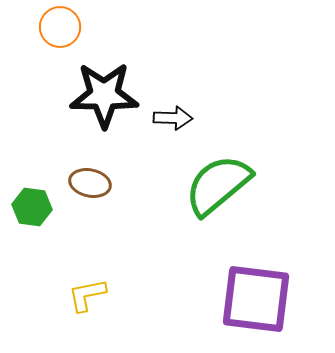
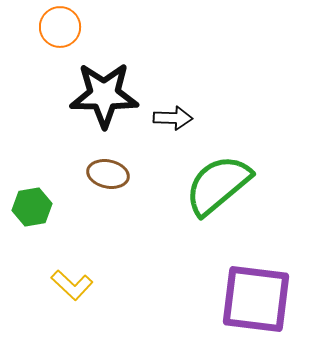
brown ellipse: moved 18 px right, 9 px up
green hexagon: rotated 18 degrees counterclockwise
yellow L-shape: moved 15 px left, 10 px up; rotated 126 degrees counterclockwise
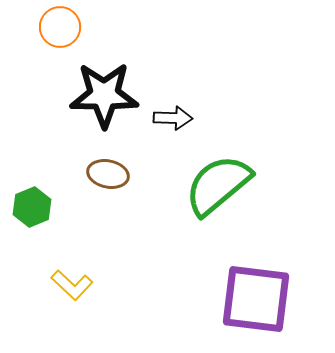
green hexagon: rotated 12 degrees counterclockwise
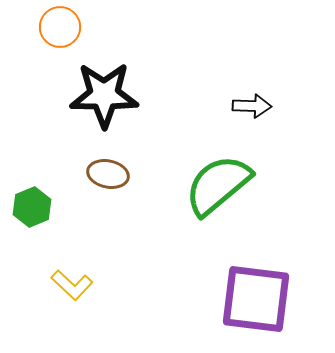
black arrow: moved 79 px right, 12 px up
